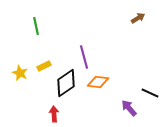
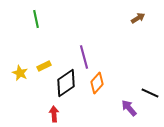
green line: moved 7 px up
orange diamond: moved 1 px left, 1 px down; rotated 55 degrees counterclockwise
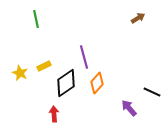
black line: moved 2 px right, 1 px up
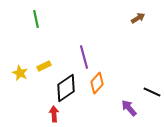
black diamond: moved 5 px down
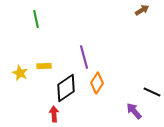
brown arrow: moved 4 px right, 8 px up
yellow rectangle: rotated 24 degrees clockwise
orange diamond: rotated 10 degrees counterclockwise
purple arrow: moved 5 px right, 3 px down
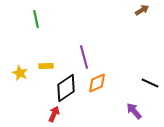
yellow rectangle: moved 2 px right
orange diamond: rotated 35 degrees clockwise
black line: moved 2 px left, 9 px up
red arrow: rotated 28 degrees clockwise
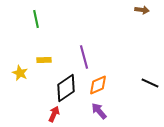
brown arrow: rotated 40 degrees clockwise
yellow rectangle: moved 2 px left, 6 px up
orange diamond: moved 1 px right, 2 px down
purple arrow: moved 35 px left
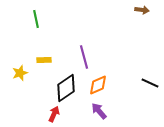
yellow star: rotated 28 degrees clockwise
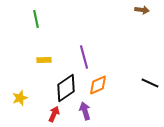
yellow star: moved 25 px down
purple arrow: moved 14 px left; rotated 24 degrees clockwise
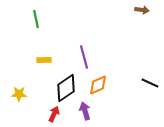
yellow star: moved 1 px left, 4 px up; rotated 21 degrees clockwise
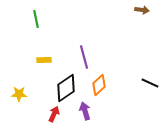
orange diamond: moved 1 px right; rotated 20 degrees counterclockwise
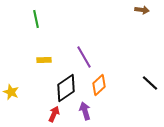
purple line: rotated 15 degrees counterclockwise
black line: rotated 18 degrees clockwise
yellow star: moved 8 px left, 2 px up; rotated 21 degrees clockwise
